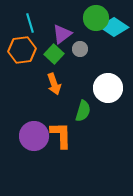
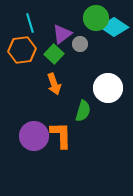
gray circle: moved 5 px up
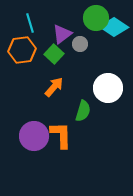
orange arrow: moved 3 px down; rotated 120 degrees counterclockwise
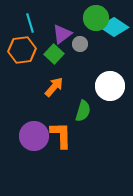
white circle: moved 2 px right, 2 px up
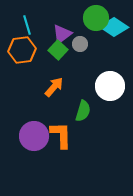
cyan line: moved 3 px left, 2 px down
green square: moved 4 px right, 4 px up
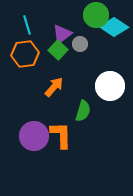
green circle: moved 3 px up
orange hexagon: moved 3 px right, 4 px down
